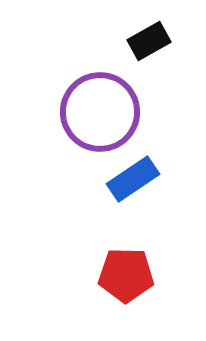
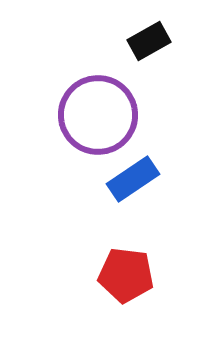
purple circle: moved 2 px left, 3 px down
red pentagon: rotated 6 degrees clockwise
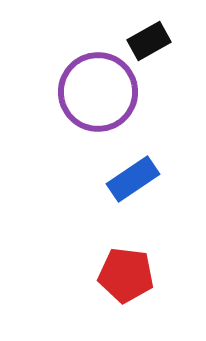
purple circle: moved 23 px up
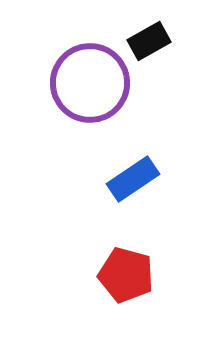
purple circle: moved 8 px left, 9 px up
red pentagon: rotated 8 degrees clockwise
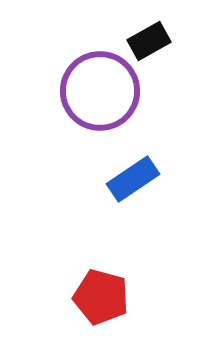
purple circle: moved 10 px right, 8 px down
red pentagon: moved 25 px left, 22 px down
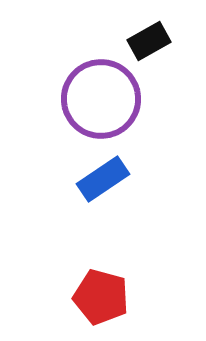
purple circle: moved 1 px right, 8 px down
blue rectangle: moved 30 px left
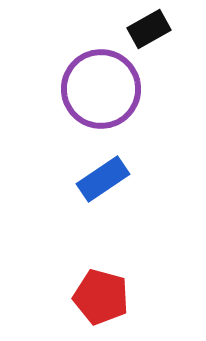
black rectangle: moved 12 px up
purple circle: moved 10 px up
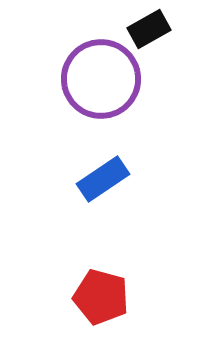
purple circle: moved 10 px up
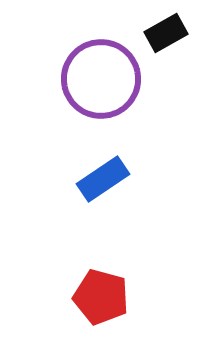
black rectangle: moved 17 px right, 4 px down
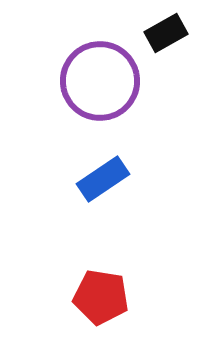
purple circle: moved 1 px left, 2 px down
red pentagon: rotated 6 degrees counterclockwise
